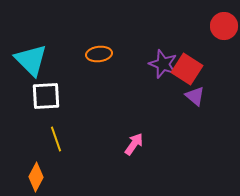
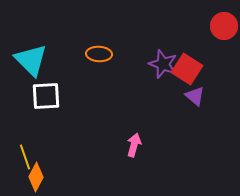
orange ellipse: rotated 10 degrees clockwise
yellow line: moved 31 px left, 18 px down
pink arrow: moved 1 px down; rotated 20 degrees counterclockwise
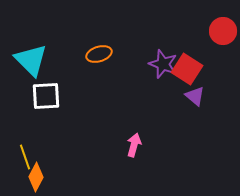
red circle: moved 1 px left, 5 px down
orange ellipse: rotated 20 degrees counterclockwise
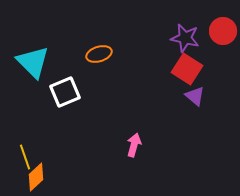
cyan triangle: moved 2 px right, 2 px down
purple star: moved 22 px right, 26 px up; rotated 8 degrees counterclockwise
white square: moved 19 px right, 4 px up; rotated 20 degrees counterclockwise
orange diamond: rotated 20 degrees clockwise
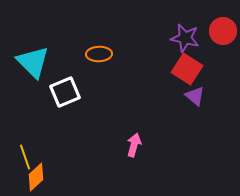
orange ellipse: rotated 15 degrees clockwise
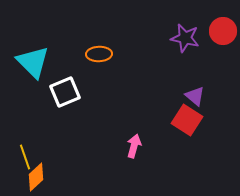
red square: moved 51 px down
pink arrow: moved 1 px down
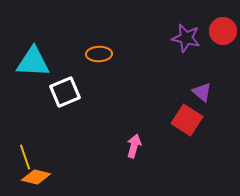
purple star: moved 1 px right
cyan triangle: rotated 42 degrees counterclockwise
purple triangle: moved 7 px right, 4 px up
orange diamond: rotated 56 degrees clockwise
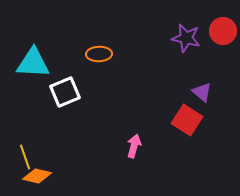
cyan triangle: moved 1 px down
orange diamond: moved 1 px right, 1 px up
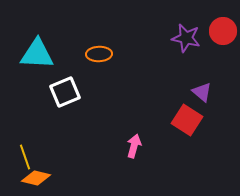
cyan triangle: moved 4 px right, 9 px up
orange diamond: moved 1 px left, 2 px down
